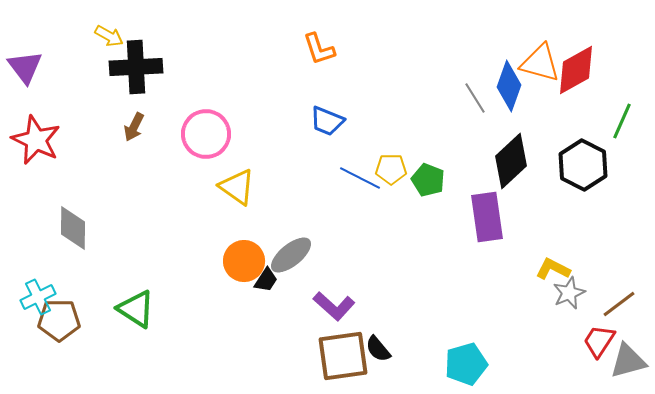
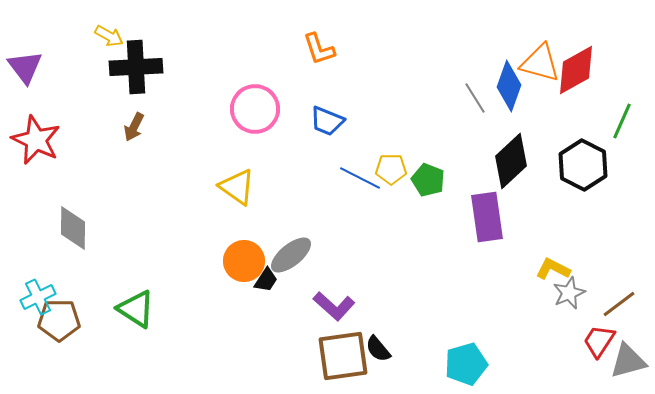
pink circle: moved 49 px right, 25 px up
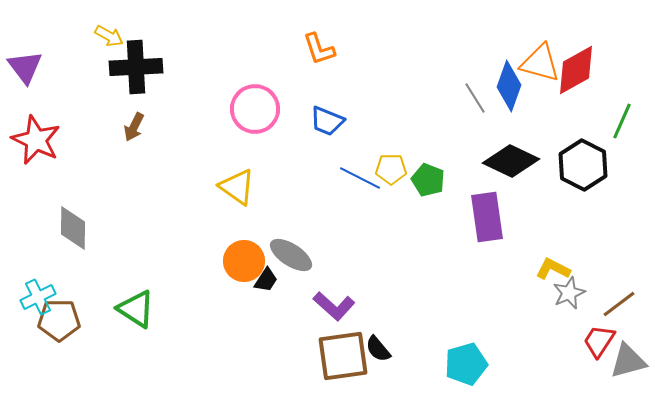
black diamond: rotated 68 degrees clockwise
gray ellipse: rotated 72 degrees clockwise
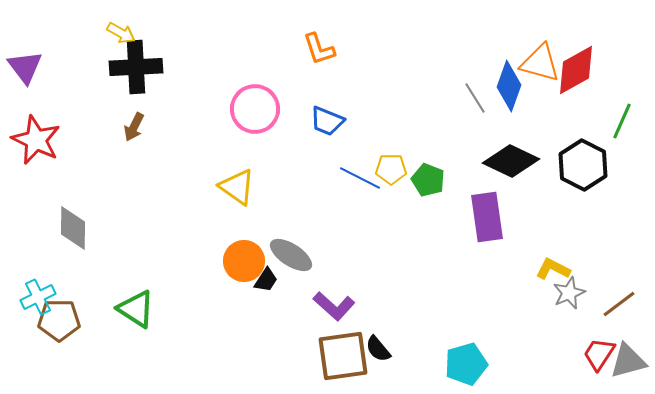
yellow arrow: moved 12 px right, 3 px up
red trapezoid: moved 13 px down
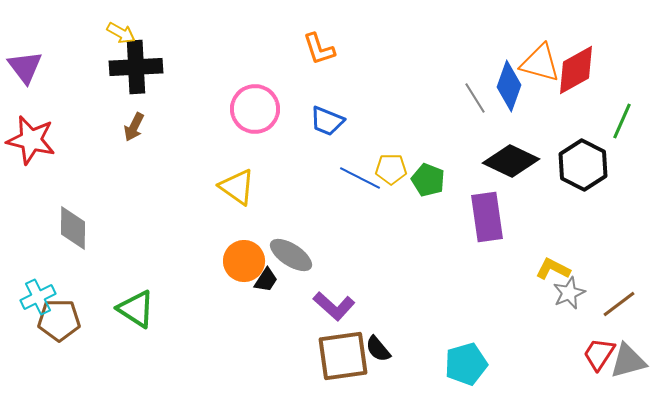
red star: moved 5 px left; rotated 12 degrees counterclockwise
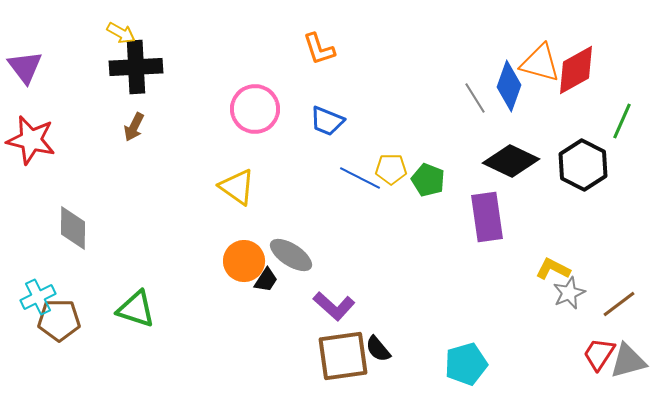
green triangle: rotated 15 degrees counterclockwise
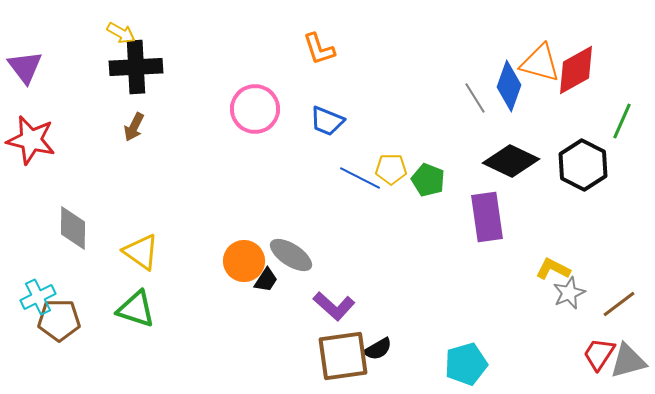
yellow triangle: moved 96 px left, 65 px down
black semicircle: rotated 80 degrees counterclockwise
